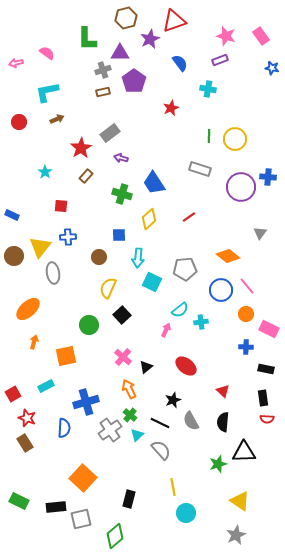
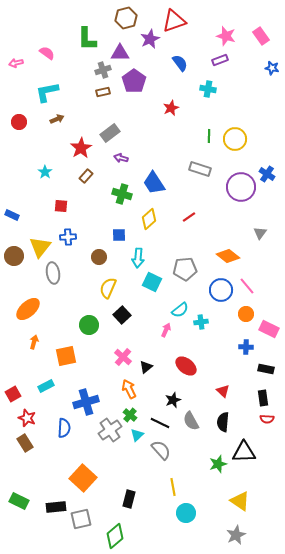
blue cross at (268, 177): moved 1 px left, 3 px up; rotated 28 degrees clockwise
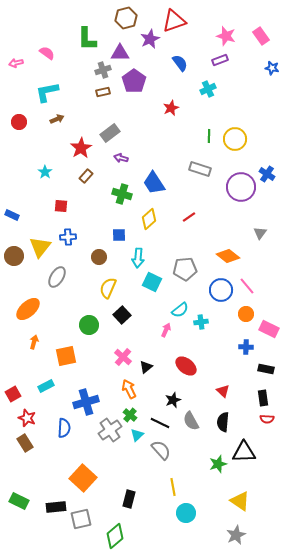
cyan cross at (208, 89): rotated 35 degrees counterclockwise
gray ellipse at (53, 273): moved 4 px right, 4 px down; rotated 40 degrees clockwise
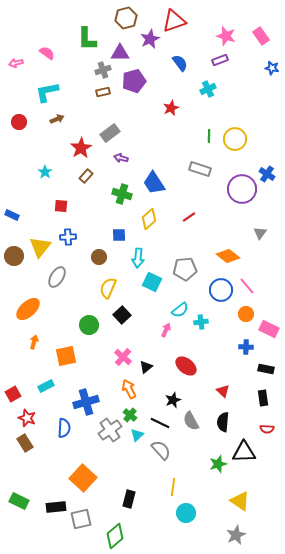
purple pentagon at (134, 81): rotated 20 degrees clockwise
purple circle at (241, 187): moved 1 px right, 2 px down
red semicircle at (267, 419): moved 10 px down
yellow line at (173, 487): rotated 18 degrees clockwise
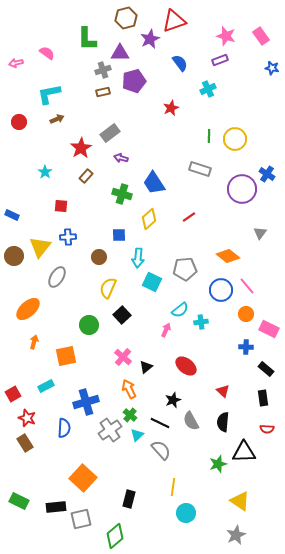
cyan L-shape at (47, 92): moved 2 px right, 2 px down
black rectangle at (266, 369): rotated 28 degrees clockwise
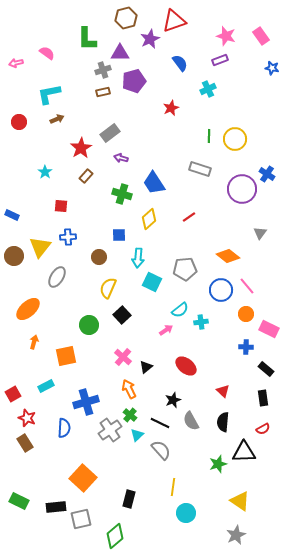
pink arrow at (166, 330): rotated 32 degrees clockwise
red semicircle at (267, 429): moved 4 px left; rotated 32 degrees counterclockwise
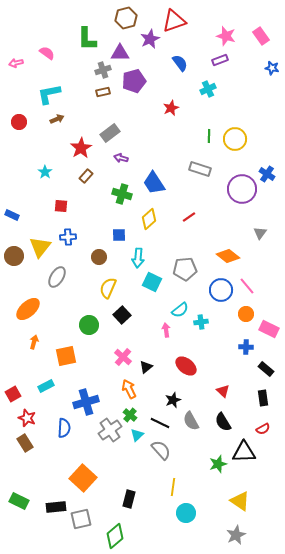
pink arrow at (166, 330): rotated 64 degrees counterclockwise
black semicircle at (223, 422): rotated 36 degrees counterclockwise
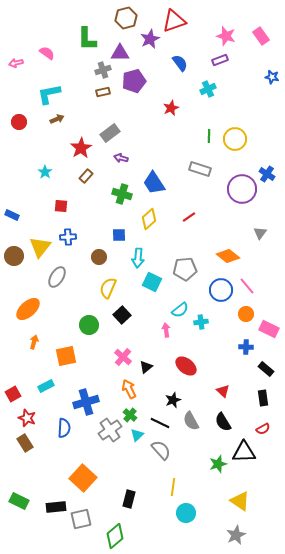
blue star at (272, 68): moved 9 px down
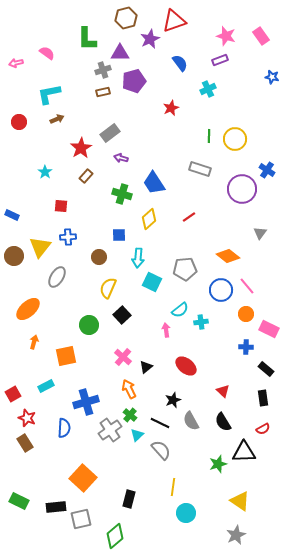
blue cross at (267, 174): moved 4 px up
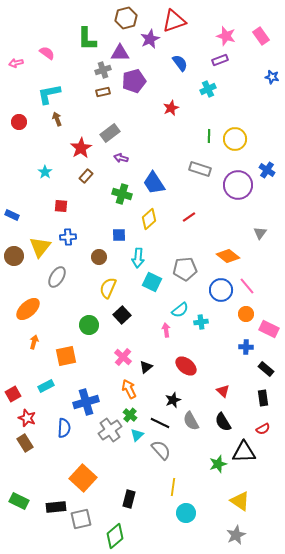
brown arrow at (57, 119): rotated 88 degrees counterclockwise
purple circle at (242, 189): moved 4 px left, 4 px up
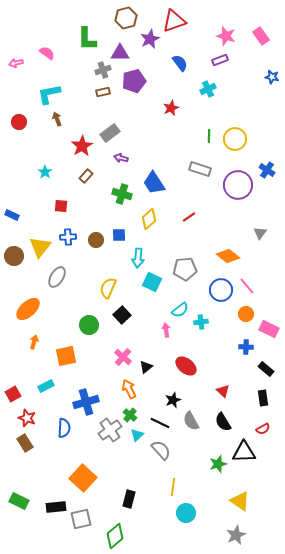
red star at (81, 148): moved 1 px right, 2 px up
brown circle at (99, 257): moved 3 px left, 17 px up
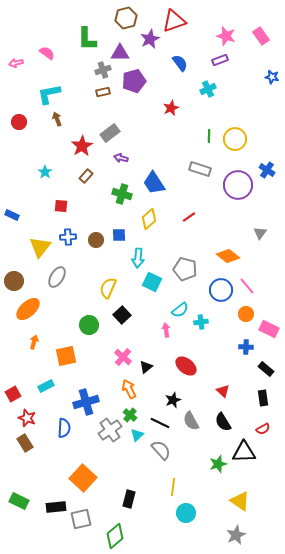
brown circle at (14, 256): moved 25 px down
gray pentagon at (185, 269): rotated 20 degrees clockwise
